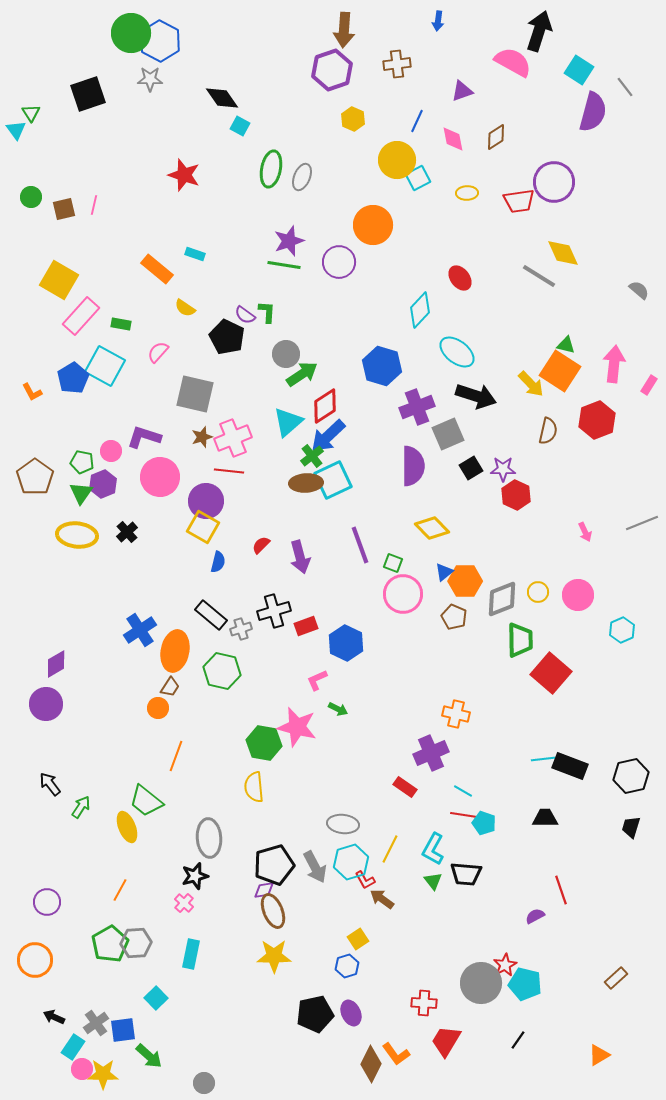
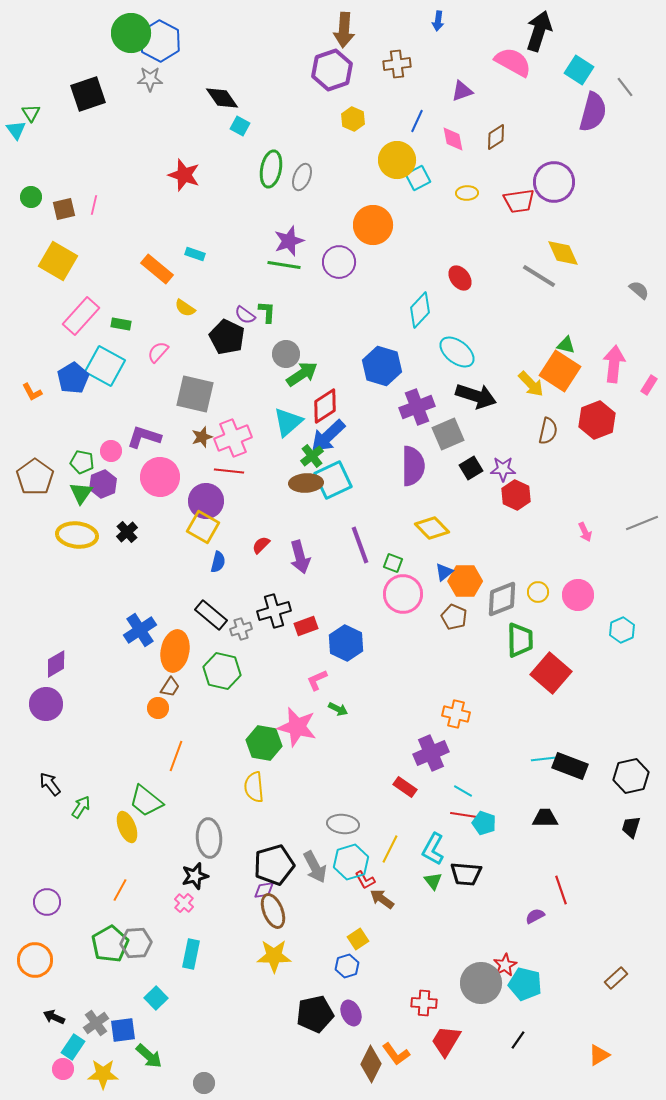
yellow square at (59, 280): moved 1 px left, 19 px up
pink circle at (82, 1069): moved 19 px left
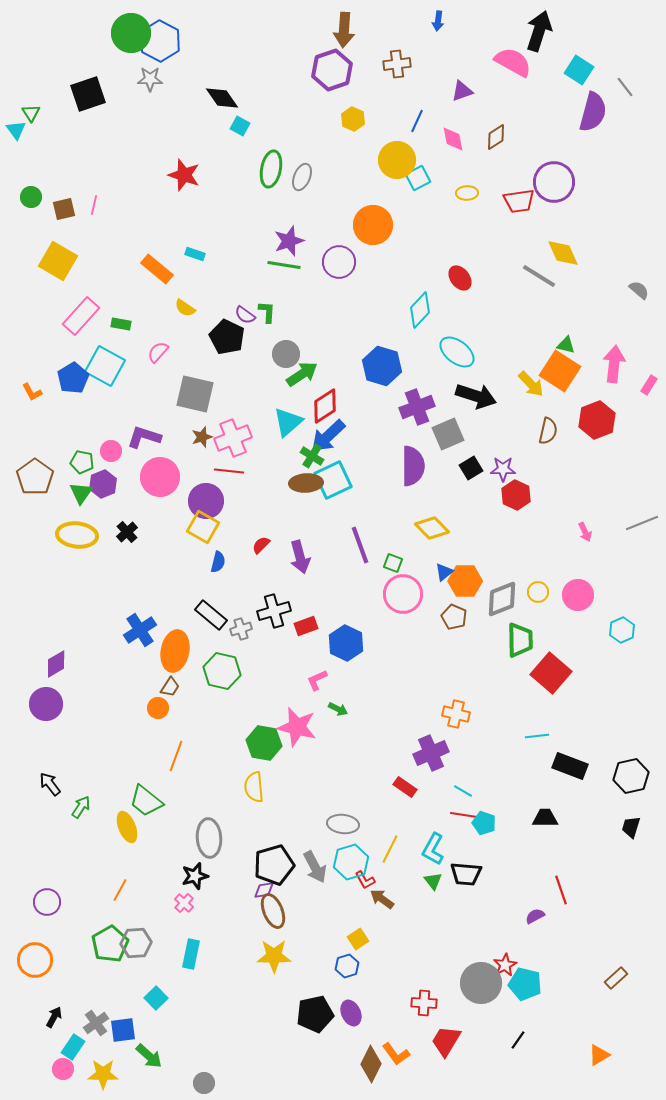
green cross at (312, 456): rotated 20 degrees counterclockwise
cyan line at (543, 759): moved 6 px left, 23 px up
black arrow at (54, 1017): rotated 95 degrees clockwise
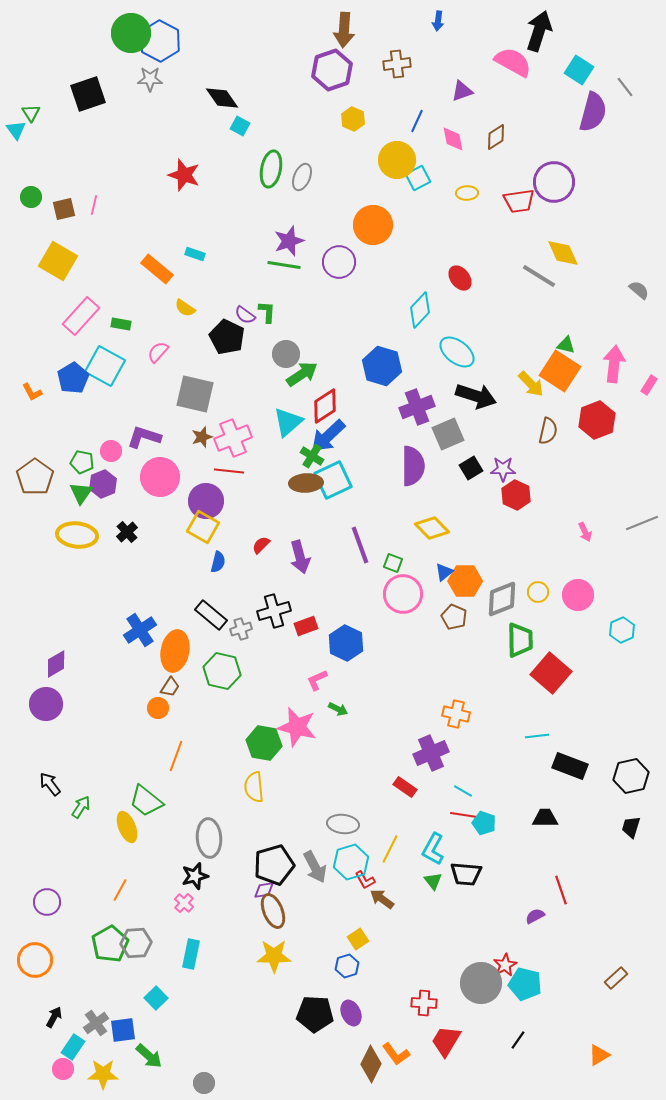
black pentagon at (315, 1014): rotated 15 degrees clockwise
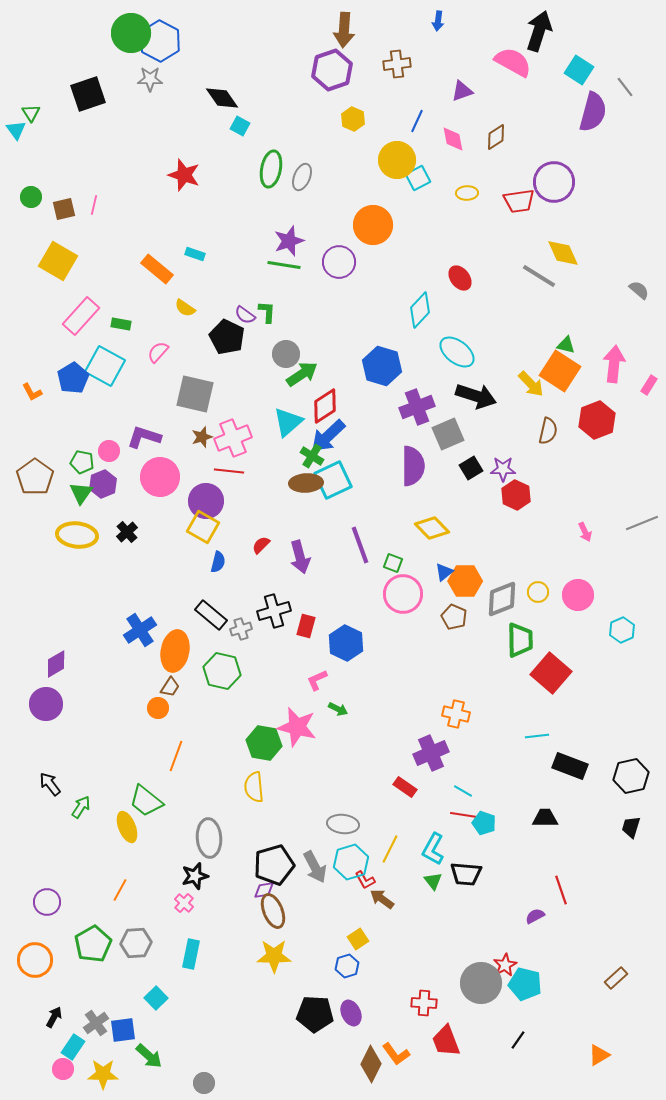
pink circle at (111, 451): moved 2 px left
red rectangle at (306, 626): rotated 55 degrees counterclockwise
green pentagon at (110, 944): moved 17 px left
red trapezoid at (446, 1041): rotated 52 degrees counterclockwise
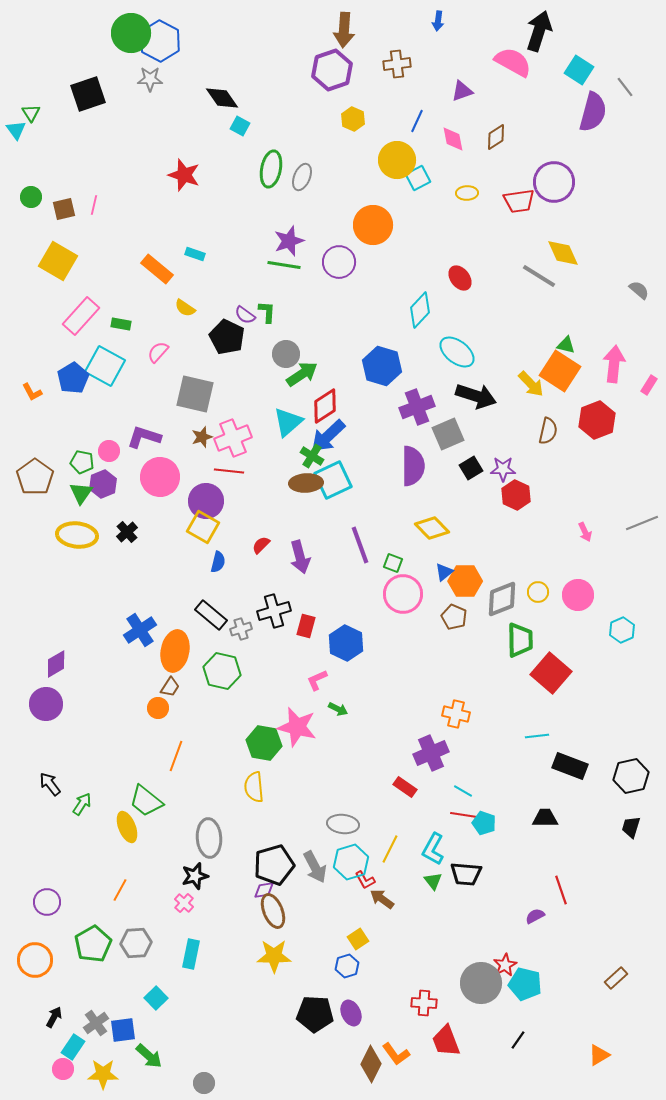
green arrow at (81, 807): moved 1 px right, 3 px up
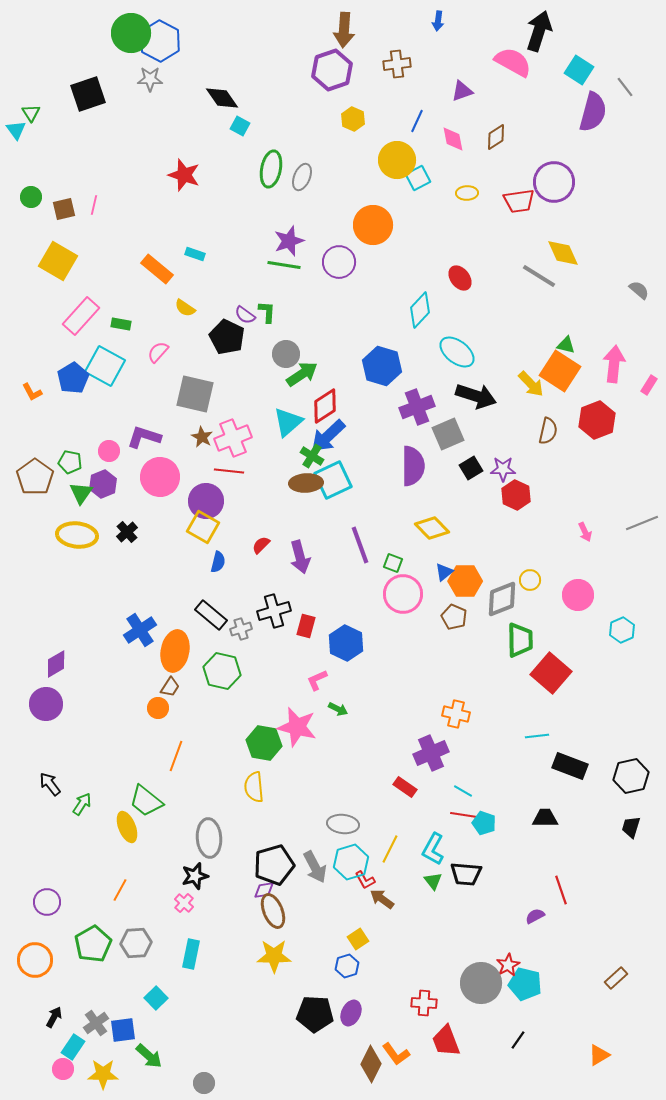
brown star at (202, 437): rotated 25 degrees counterclockwise
green pentagon at (82, 462): moved 12 px left
yellow circle at (538, 592): moved 8 px left, 12 px up
red star at (505, 965): moved 3 px right
purple ellipse at (351, 1013): rotated 50 degrees clockwise
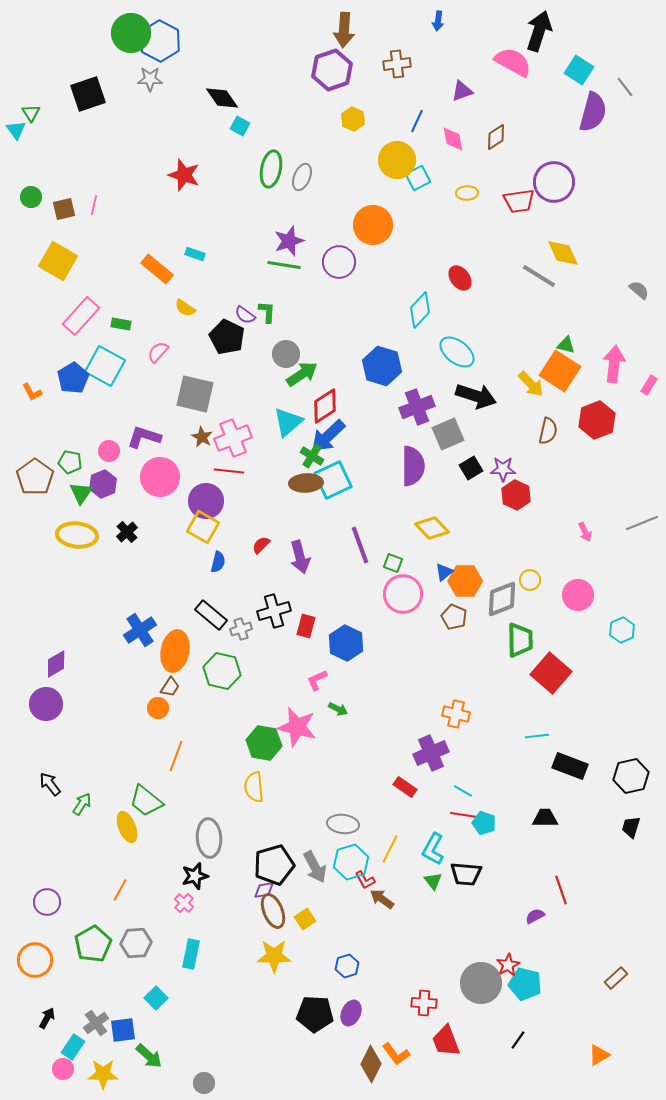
yellow square at (358, 939): moved 53 px left, 20 px up
black arrow at (54, 1017): moved 7 px left, 1 px down
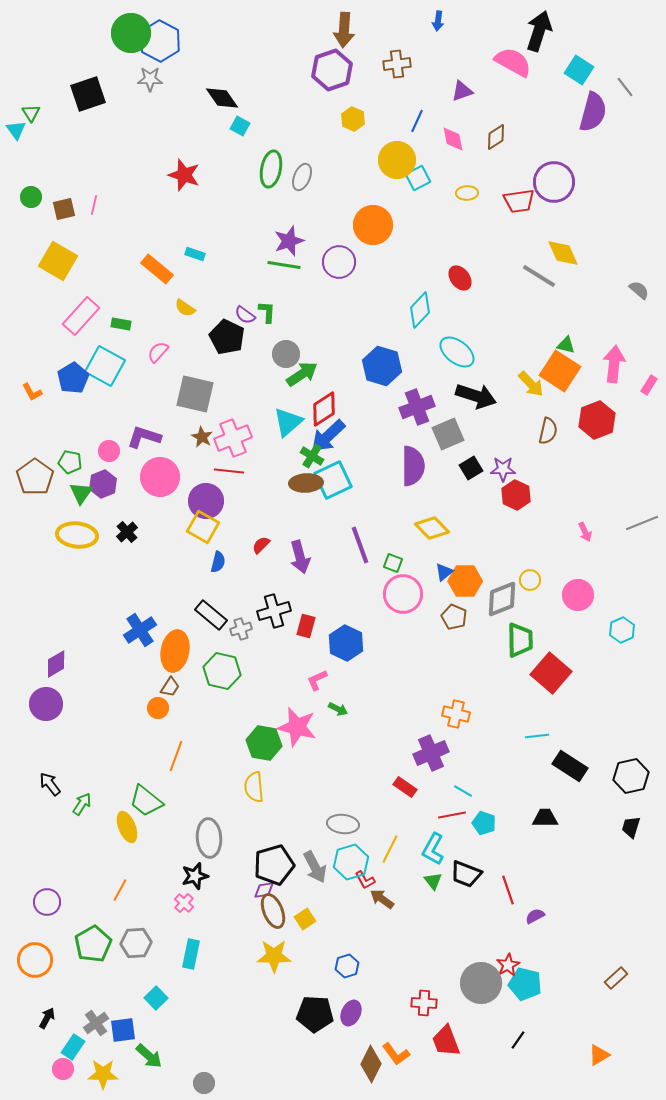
red diamond at (325, 406): moved 1 px left, 3 px down
black rectangle at (570, 766): rotated 12 degrees clockwise
red line at (464, 815): moved 12 px left; rotated 20 degrees counterclockwise
black trapezoid at (466, 874): rotated 16 degrees clockwise
red line at (561, 890): moved 53 px left
